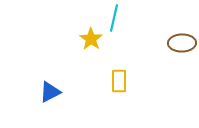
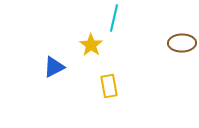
yellow star: moved 6 px down
yellow rectangle: moved 10 px left, 5 px down; rotated 10 degrees counterclockwise
blue triangle: moved 4 px right, 25 px up
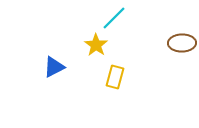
cyan line: rotated 32 degrees clockwise
yellow star: moved 5 px right
yellow rectangle: moved 6 px right, 9 px up; rotated 25 degrees clockwise
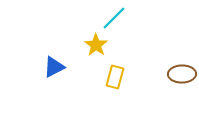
brown ellipse: moved 31 px down
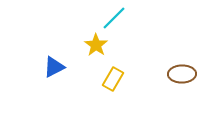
yellow rectangle: moved 2 px left, 2 px down; rotated 15 degrees clockwise
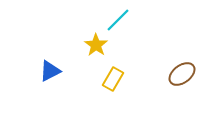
cyan line: moved 4 px right, 2 px down
blue triangle: moved 4 px left, 4 px down
brown ellipse: rotated 36 degrees counterclockwise
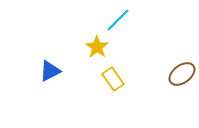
yellow star: moved 1 px right, 2 px down
yellow rectangle: rotated 65 degrees counterclockwise
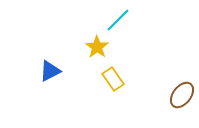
brown ellipse: moved 21 px down; rotated 16 degrees counterclockwise
